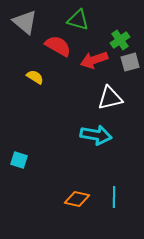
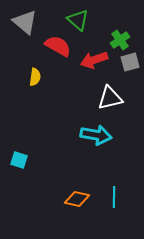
green triangle: rotated 25 degrees clockwise
yellow semicircle: rotated 66 degrees clockwise
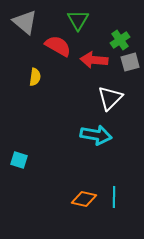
green triangle: rotated 20 degrees clockwise
red arrow: rotated 24 degrees clockwise
white triangle: rotated 32 degrees counterclockwise
orange diamond: moved 7 px right
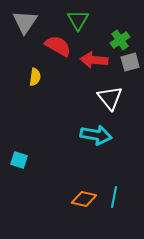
gray triangle: rotated 24 degrees clockwise
white triangle: rotated 24 degrees counterclockwise
cyan line: rotated 10 degrees clockwise
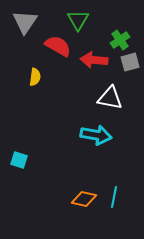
white triangle: rotated 40 degrees counterclockwise
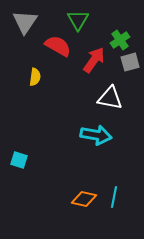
red arrow: rotated 120 degrees clockwise
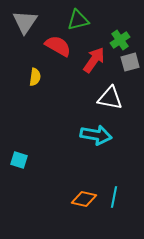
green triangle: rotated 45 degrees clockwise
